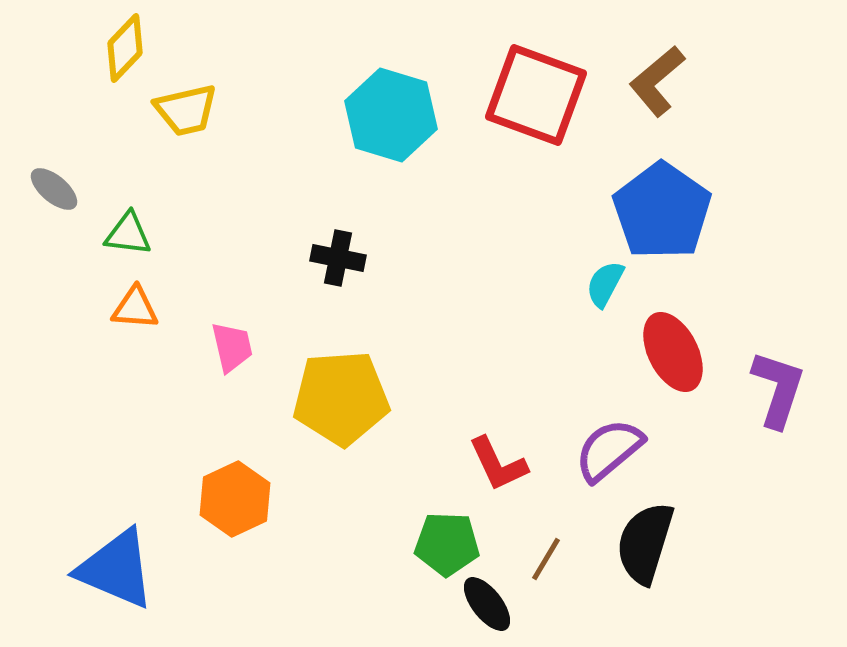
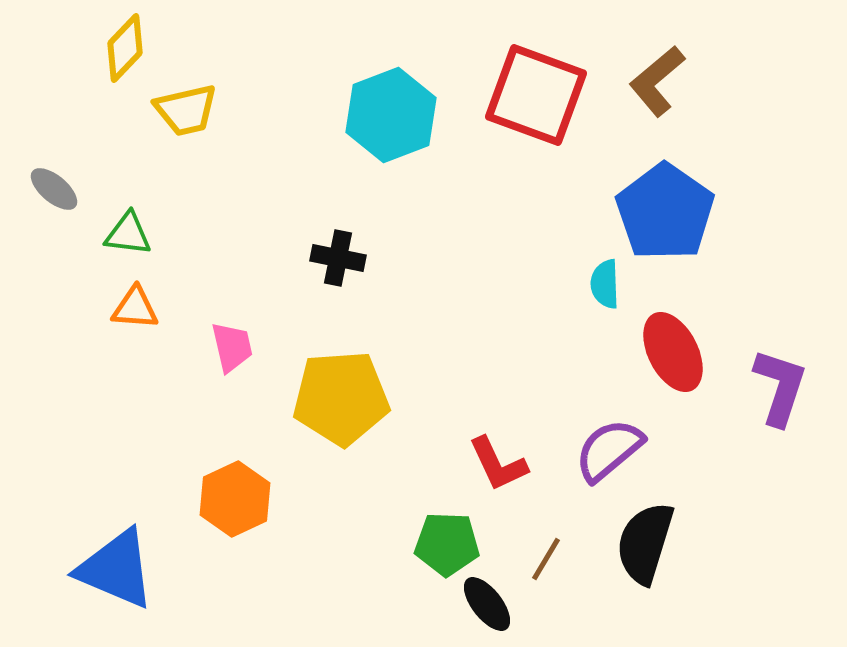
cyan hexagon: rotated 22 degrees clockwise
blue pentagon: moved 3 px right, 1 px down
cyan semicircle: rotated 30 degrees counterclockwise
purple L-shape: moved 2 px right, 2 px up
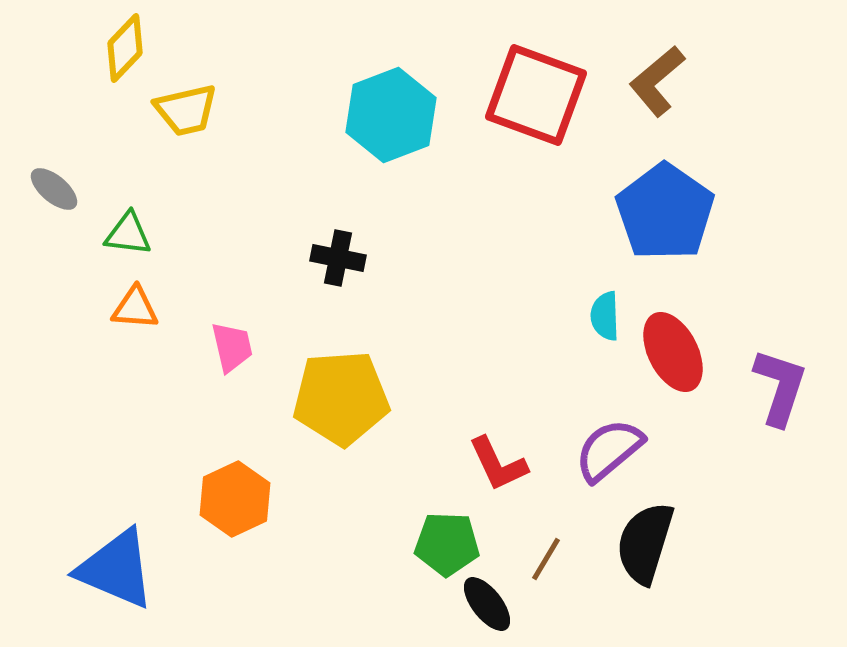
cyan semicircle: moved 32 px down
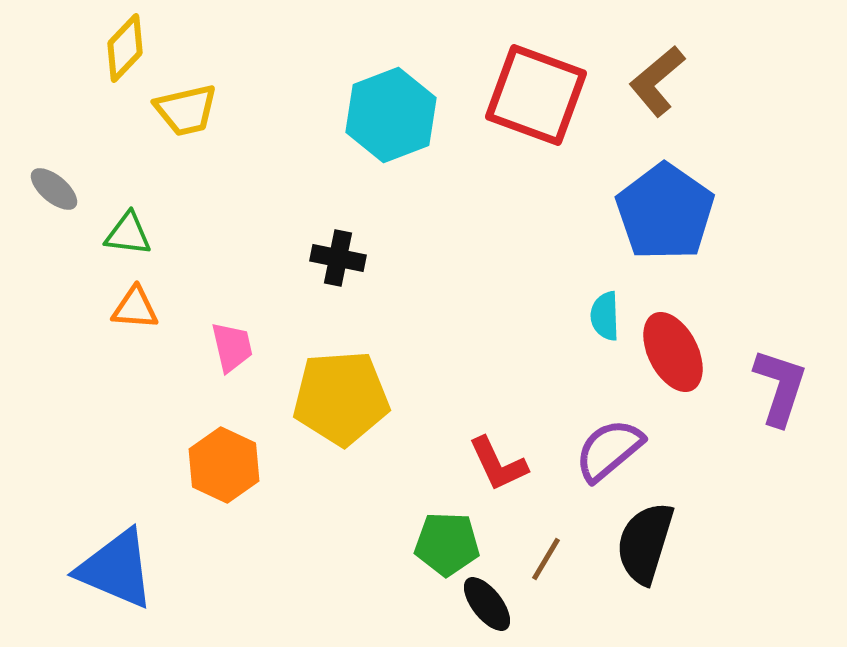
orange hexagon: moved 11 px left, 34 px up; rotated 10 degrees counterclockwise
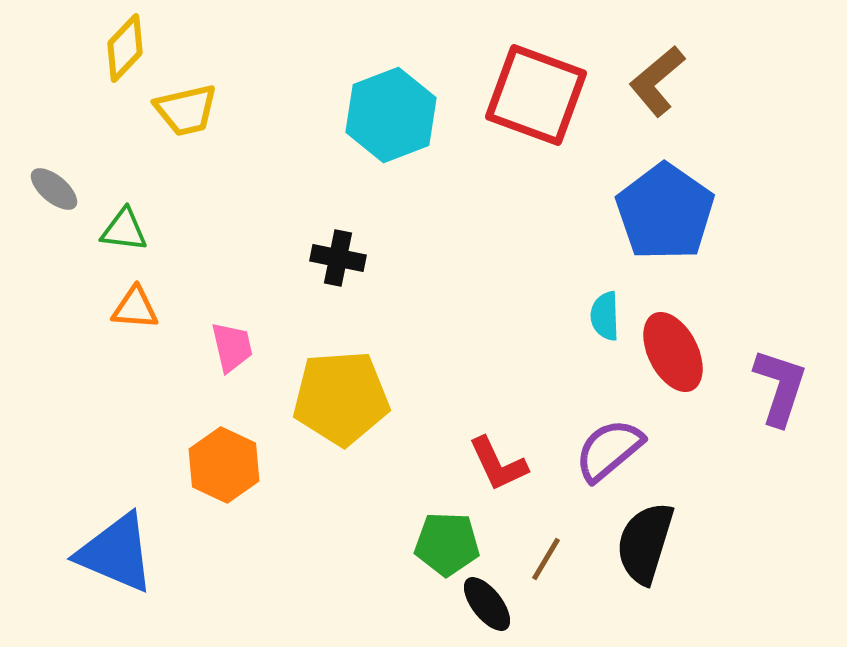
green triangle: moved 4 px left, 4 px up
blue triangle: moved 16 px up
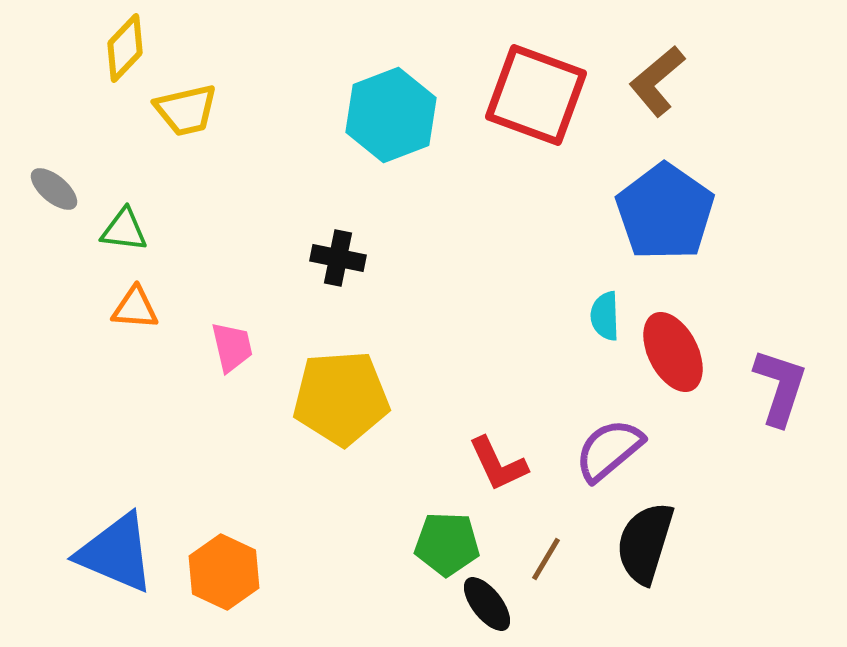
orange hexagon: moved 107 px down
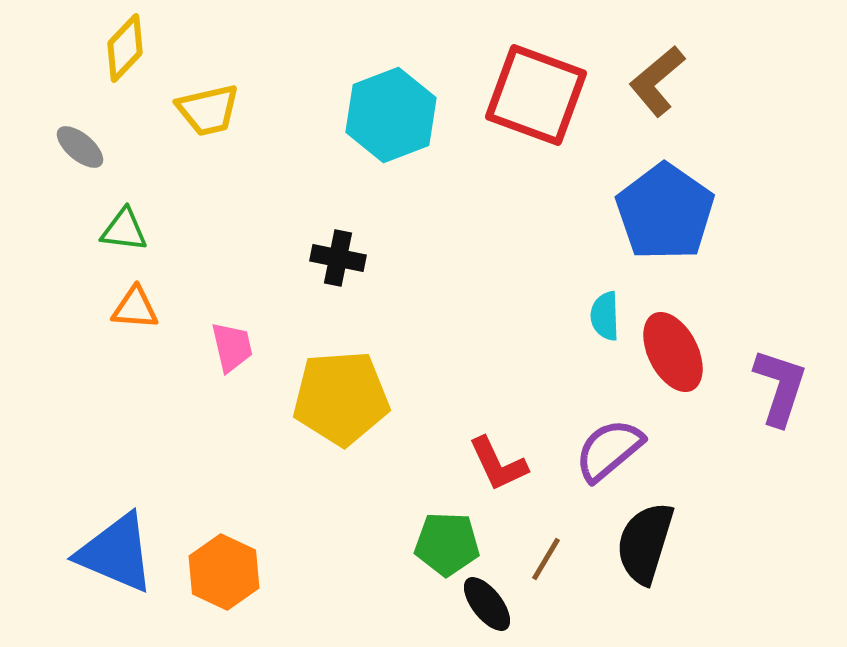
yellow trapezoid: moved 22 px right
gray ellipse: moved 26 px right, 42 px up
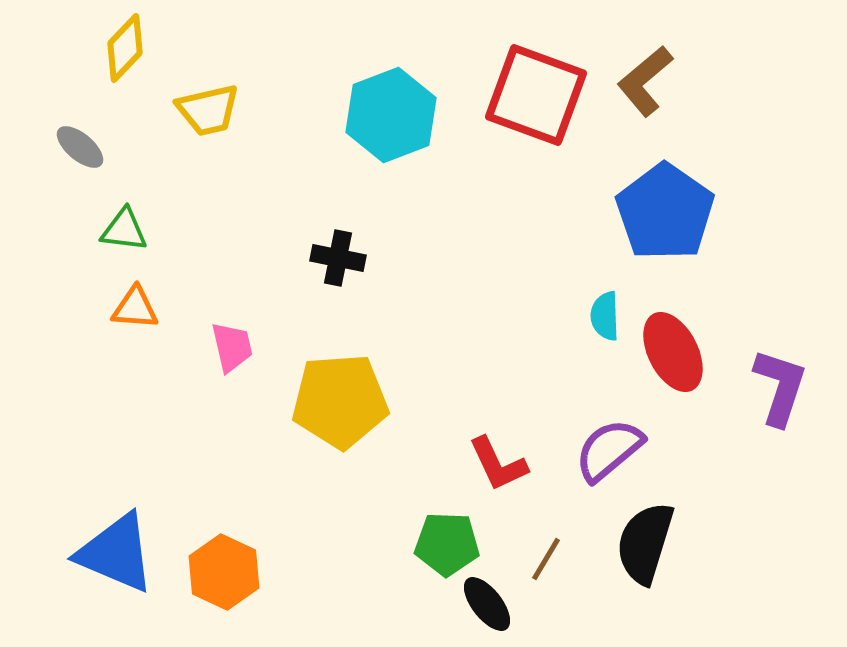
brown L-shape: moved 12 px left
yellow pentagon: moved 1 px left, 3 px down
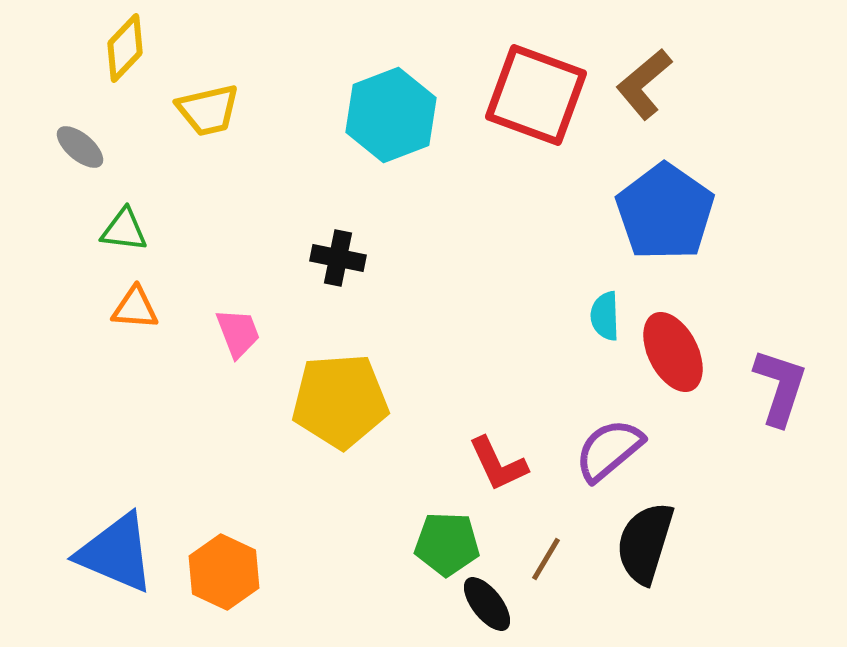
brown L-shape: moved 1 px left, 3 px down
pink trapezoid: moved 6 px right, 14 px up; rotated 8 degrees counterclockwise
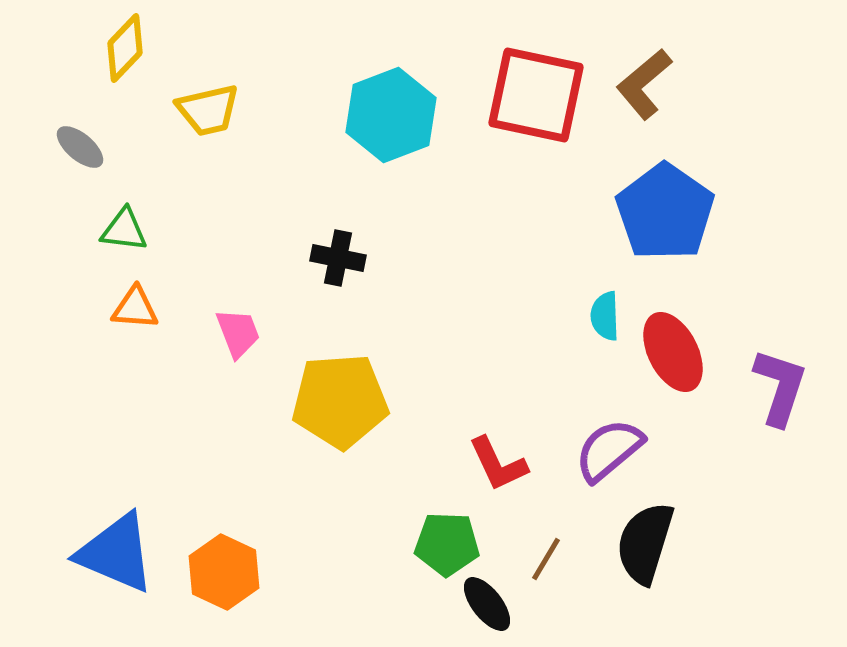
red square: rotated 8 degrees counterclockwise
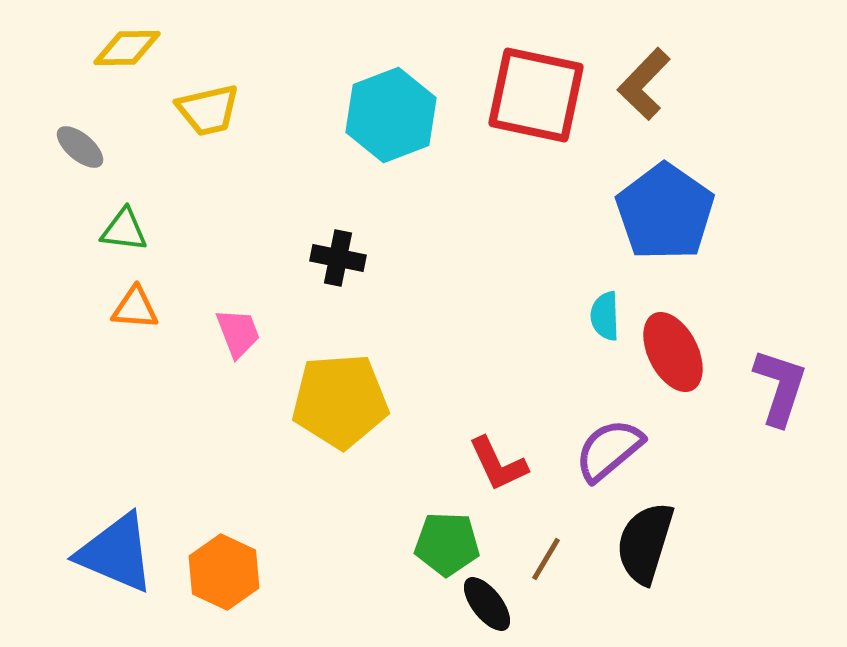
yellow diamond: moved 2 px right; rotated 46 degrees clockwise
brown L-shape: rotated 6 degrees counterclockwise
